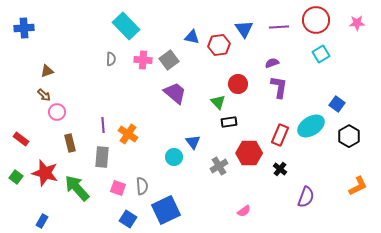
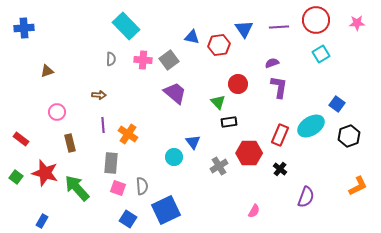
brown arrow at (44, 95): moved 55 px right; rotated 40 degrees counterclockwise
black hexagon at (349, 136): rotated 10 degrees clockwise
gray rectangle at (102, 157): moved 9 px right, 6 px down
pink semicircle at (244, 211): moved 10 px right; rotated 24 degrees counterclockwise
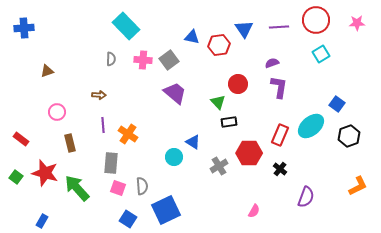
cyan ellipse at (311, 126): rotated 8 degrees counterclockwise
blue triangle at (193, 142): rotated 21 degrees counterclockwise
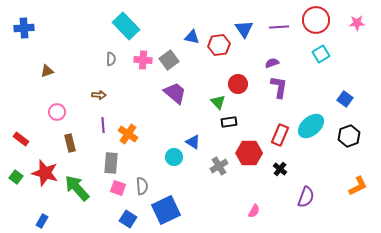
blue square at (337, 104): moved 8 px right, 5 px up
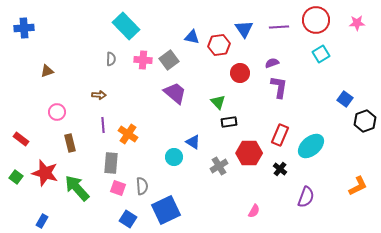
red circle at (238, 84): moved 2 px right, 11 px up
cyan ellipse at (311, 126): moved 20 px down
black hexagon at (349, 136): moved 16 px right, 15 px up
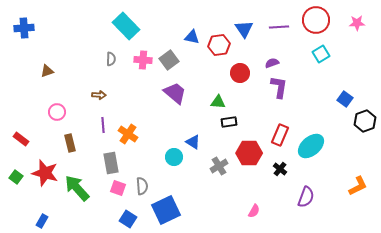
green triangle at (218, 102): rotated 42 degrees counterclockwise
gray rectangle at (111, 163): rotated 15 degrees counterclockwise
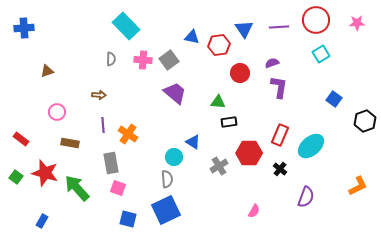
blue square at (345, 99): moved 11 px left
brown rectangle at (70, 143): rotated 66 degrees counterclockwise
gray semicircle at (142, 186): moved 25 px right, 7 px up
blue square at (128, 219): rotated 18 degrees counterclockwise
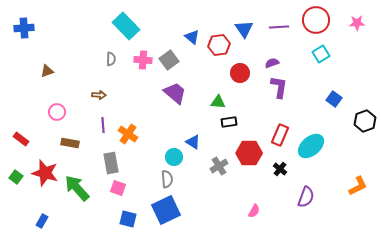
blue triangle at (192, 37): rotated 28 degrees clockwise
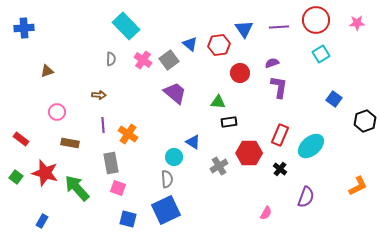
blue triangle at (192, 37): moved 2 px left, 7 px down
pink cross at (143, 60): rotated 30 degrees clockwise
pink semicircle at (254, 211): moved 12 px right, 2 px down
